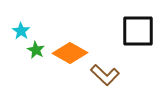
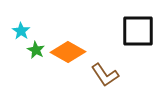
orange diamond: moved 2 px left, 1 px up
brown L-shape: rotated 12 degrees clockwise
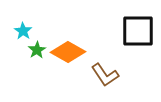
cyan star: moved 2 px right
green star: moved 1 px right; rotated 12 degrees clockwise
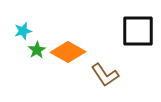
cyan star: rotated 24 degrees clockwise
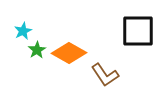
cyan star: rotated 12 degrees counterclockwise
orange diamond: moved 1 px right, 1 px down
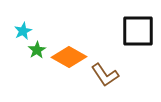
orange diamond: moved 4 px down
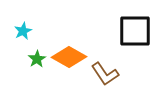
black square: moved 3 px left
green star: moved 9 px down
brown L-shape: moved 1 px up
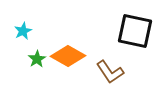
black square: rotated 12 degrees clockwise
orange diamond: moved 1 px left, 1 px up
brown L-shape: moved 5 px right, 2 px up
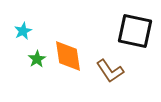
orange diamond: rotated 52 degrees clockwise
brown L-shape: moved 1 px up
